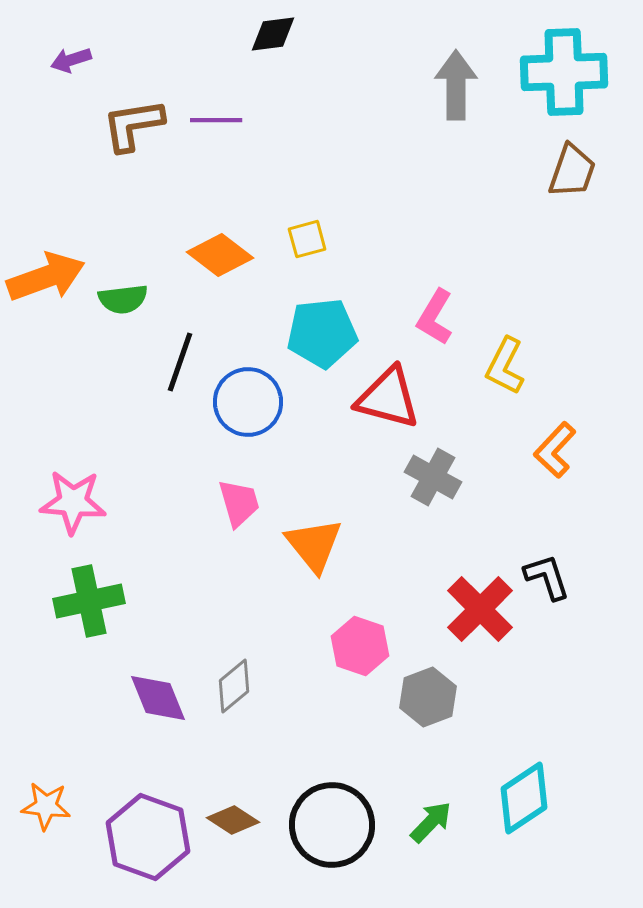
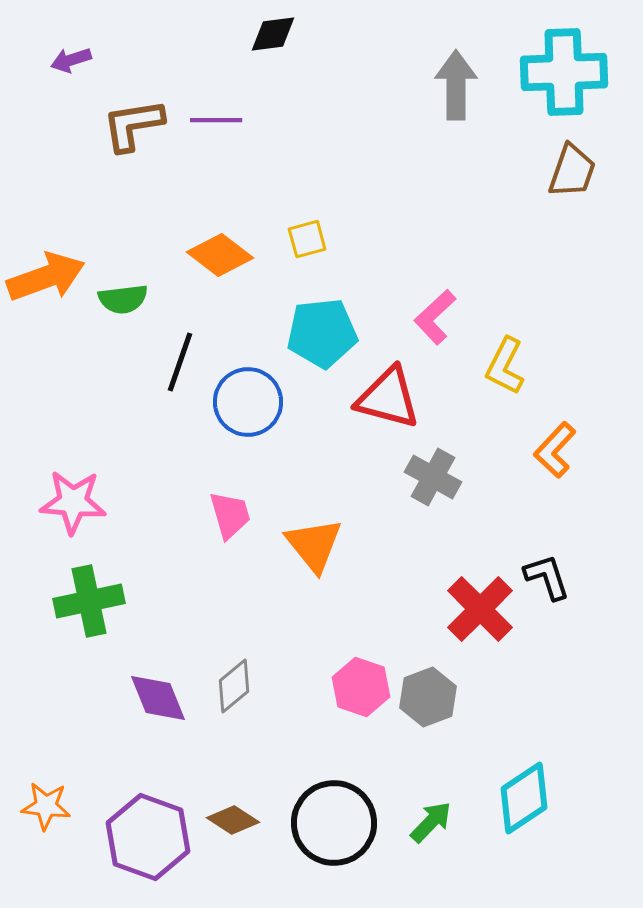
pink L-shape: rotated 16 degrees clockwise
pink trapezoid: moved 9 px left, 12 px down
pink hexagon: moved 1 px right, 41 px down
black circle: moved 2 px right, 2 px up
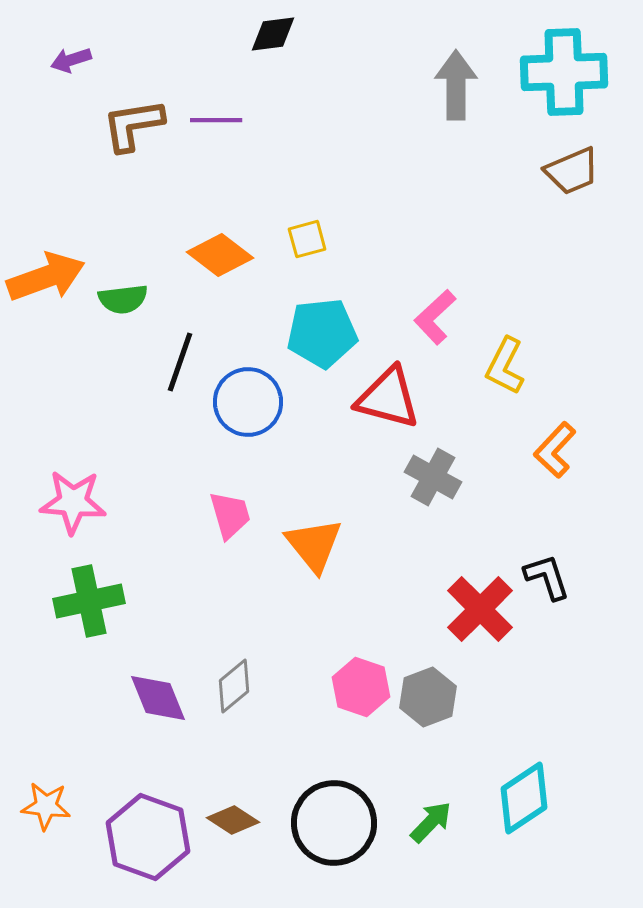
brown trapezoid: rotated 48 degrees clockwise
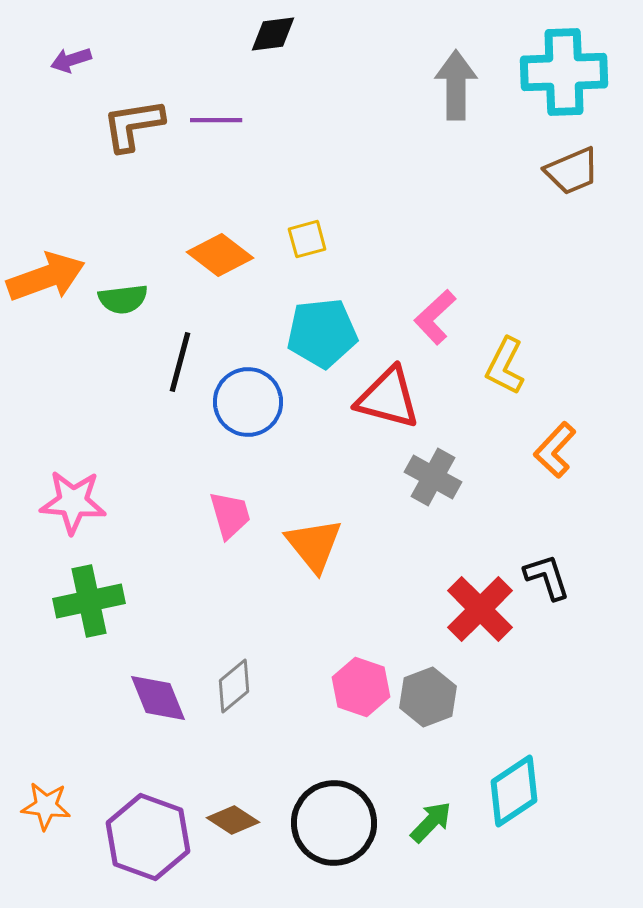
black line: rotated 4 degrees counterclockwise
cyan diamond: moved 10 px left, 7 px up
